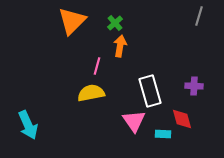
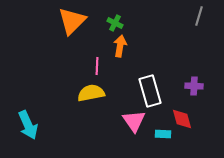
green cross: rotated 21 degrees counterclockwise
pink line: rotated 12 degrees counterclockwise
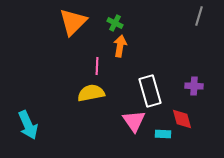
orange triangle: moved 1 px right, 1 px down
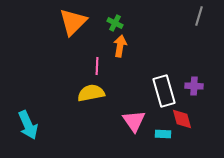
white rectangle: moved 14 px right
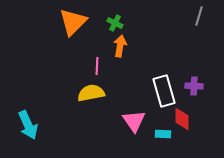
red diamond: rotated 15 degrees clockwise
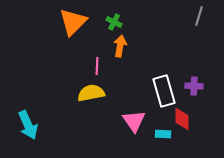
green cross: moved 1 px left, 1 px up
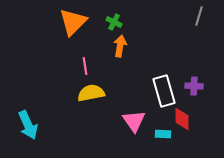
pink line: moved 12 px left; rotated 12 degrees counterclockwise
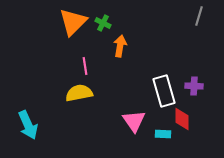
green cross: moved 11 px left, 1 px down
yellow semicircle: moved 12 px left
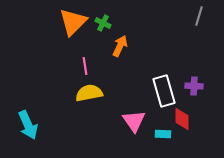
orange arrow: rotated 15 degrees clockwise
yellow semicircle: moved 10 px right
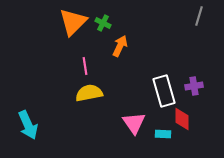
purple cross: rotated 12 degrees counterclockwise
pink triangle: moved 2 px down
